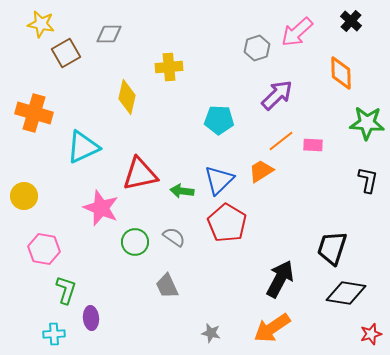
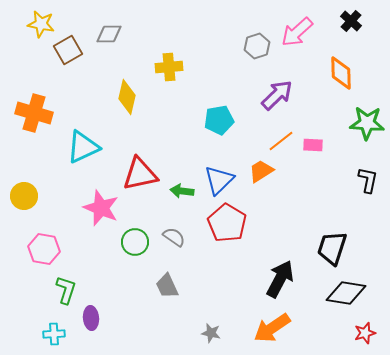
gray hexagon: moved 2 px up
brown square: moved 2 px right, 3 px up
cyan pentagon: rotated 12 degrees counterclockwise
red star: moved 6 px left, 1 px up
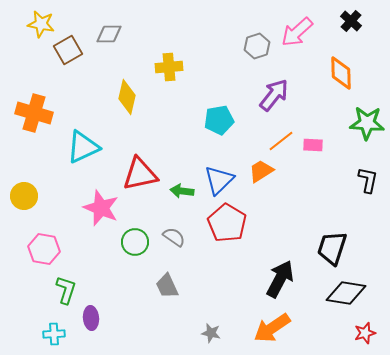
purple arrow: moved 3 px left; rotated 8 degrees counterclockwise
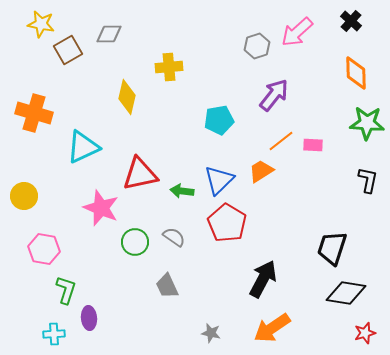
orange diamond: moved 15 px right
black arrow: moved 17 px left
purple ellipse: moved 2 px left
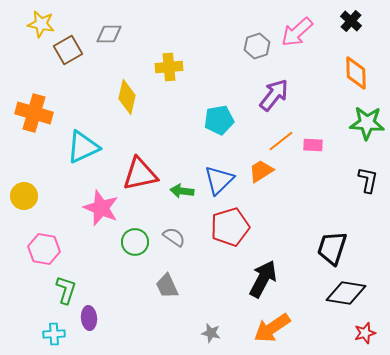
red pentagon: moved 3 px right, 4 px down; rotated 24 degrees clockwise
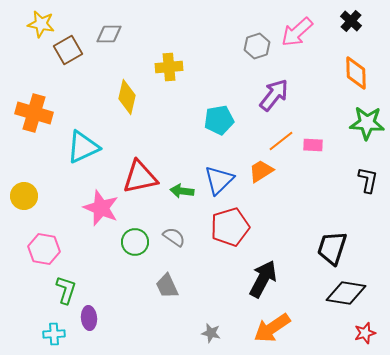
red triangle: moved 3 px down
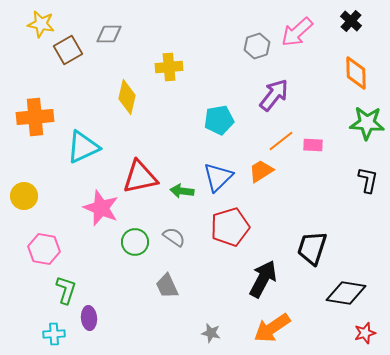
orange cross: moved 1 px right, 4 px down; rotated 21 degrees counterclockwise
blue triangle: moved 1 px left, 3 px up
black trapezoid: moved 20 px left
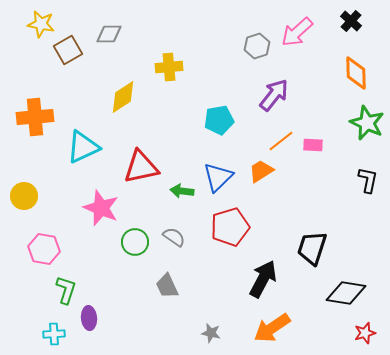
yellow diamond: moved 4 px left; rotated 44 degrees clockwise
green star: rotated 20 degrees clockwise
red triangle: moved 1 px right, 10 px up
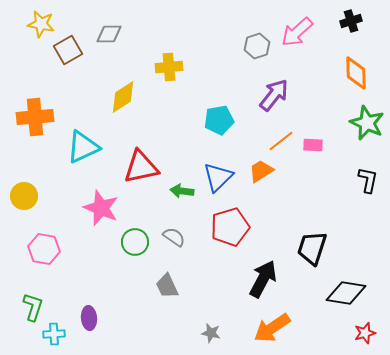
black cross: rotated 30 degrees clockwise
green L-shape: moved 33 px left, 17 px down
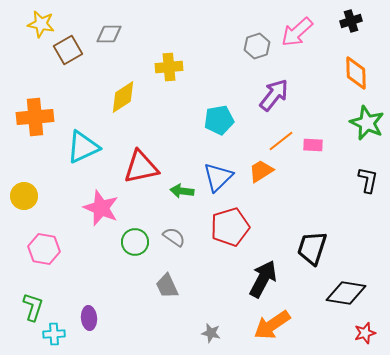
orange arrow: moved 3 px up
